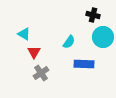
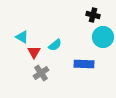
cyan triangle: moved 2 px left, 3 px down
cyan semicircle: moved 14 px left, 3 px down; rotated 16 degrees clockwise
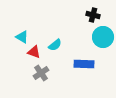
red triangle: rotated 40 degrees counterclockwise
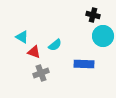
cyan circle: moved 1 px up
gray cross: rotated 14 degrees clockwise
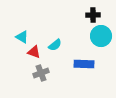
black cross: rotated 16 degrees counterclockwise
cyan circle: moved 2 px left
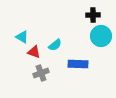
blue rectangle: moved 6 px left
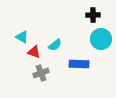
cyan circle: moved 3 px down
blue rectangle: moved 1 px right
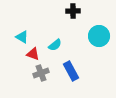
black cross: moved 20 px left, 4 px up
cyan circle: moved 2 px left, 3 px up
red triangle: moved 1 px left, 2 px down
blue rectangle: moved 8 px left, 7 px down; rotated 60 degrees clockwise
